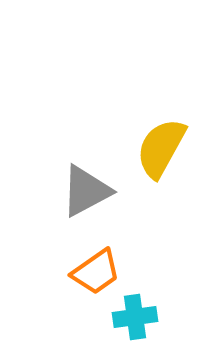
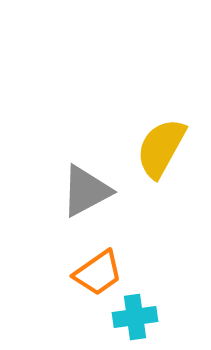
orange trapezoid: moved 2 px right, 1 px down
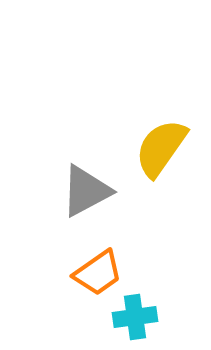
yellow semicircle: rotated 6 degrees clockwise
